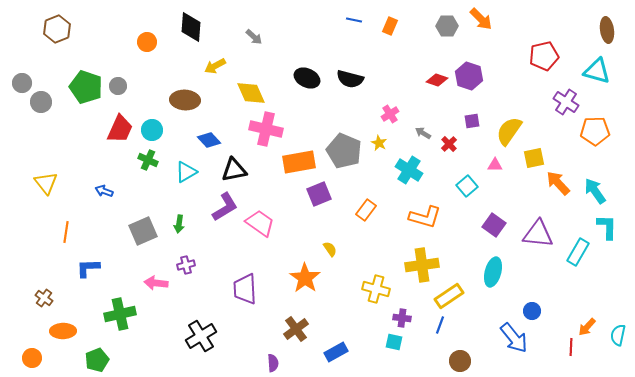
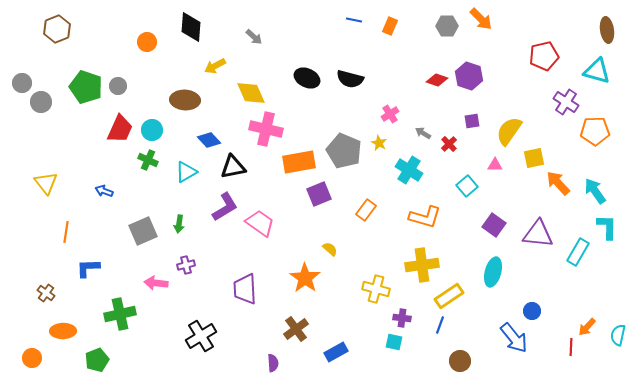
black triangle at (234, 170): moved 1 px left, 3 px up
yellow semicircle at (330, 249): rotated 14 degrees counterclockwise
brown cross at (44, 298): moved 2 px right, 5 px up
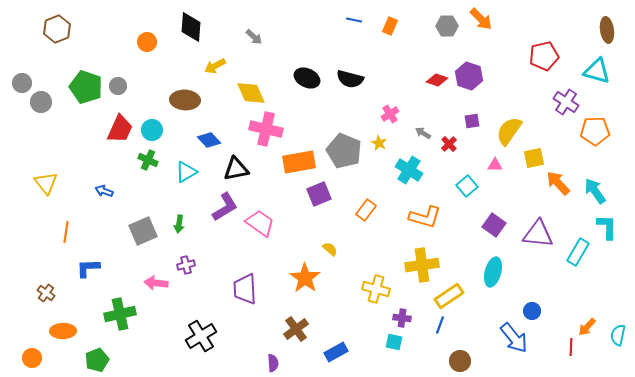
black triangle at (233, 167): moved 3 px right, 2 px down
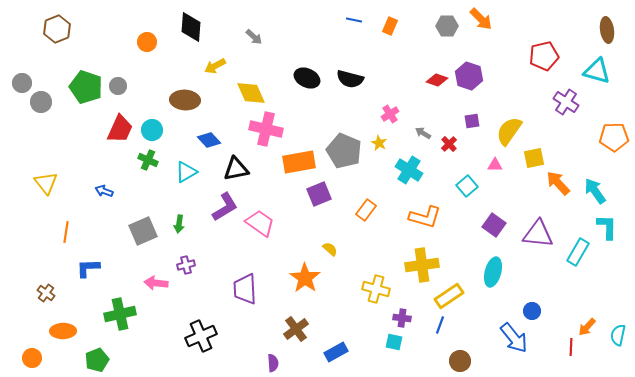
orange pentagon at (595, 131): moved 19 px right, 6 px down
black cross at (201, 336): rotated 8 degrees clockwise
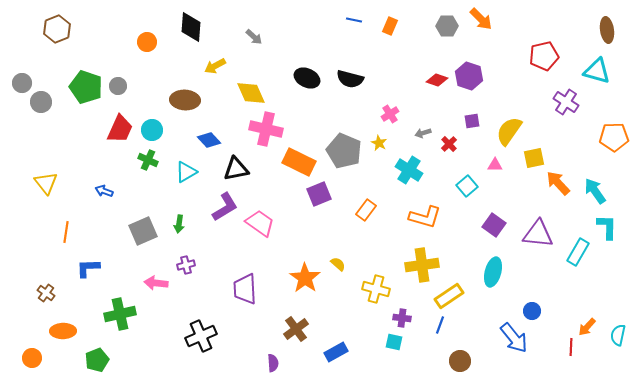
gray arrow at (423, 133): rotated 49 degrees counterclockwise
orange rectangle at (299, 162): rotated 36 degrees clockwise
yellow semicircle at (330, 249): moved 8 px right, 15 px down
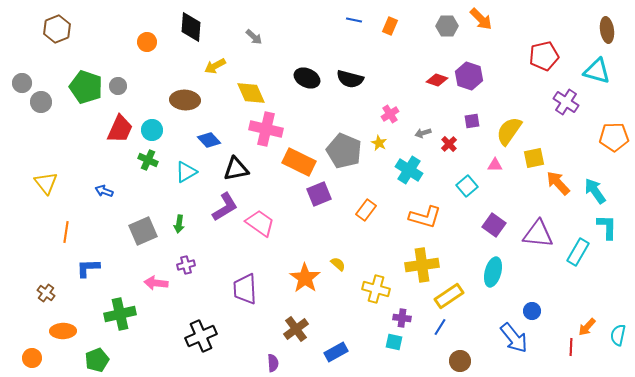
blue line at (440, 325): moved 2 px down; rotated 12 degrees clockwise
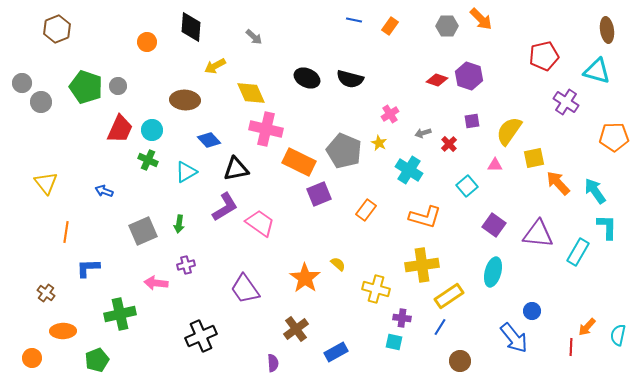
orange rectangle at (390, 26): rotated 12 degrees clockwise
purple trapezoid at (245, 289): rotated 32 degrees counterclockwise
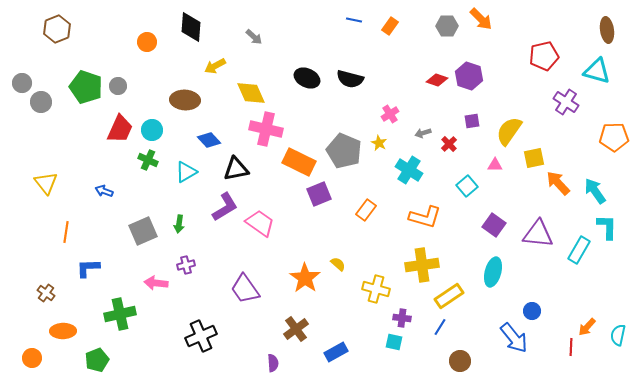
cyan rectangle at (578, 252): moved 1 px right, 2 px up
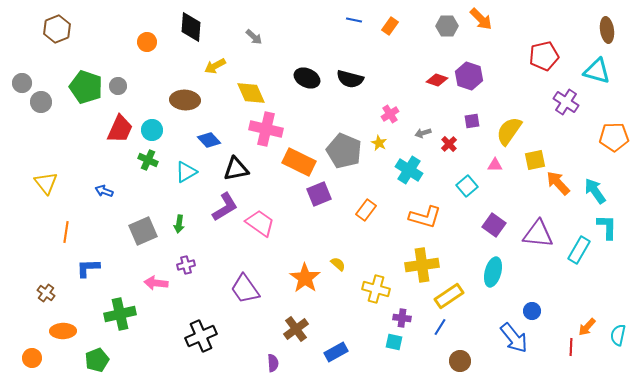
yellow square at (534, 158): moved 1 px right, 2 px down
